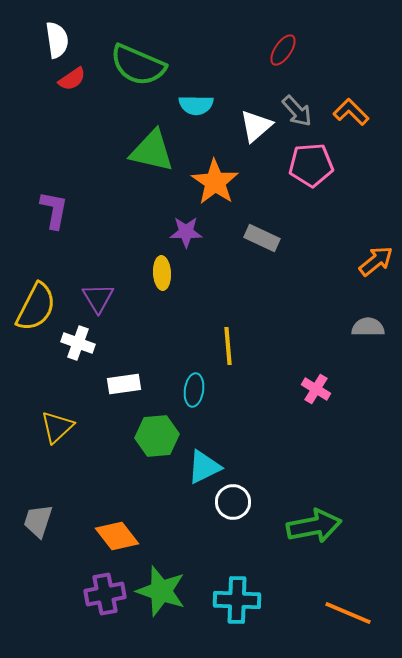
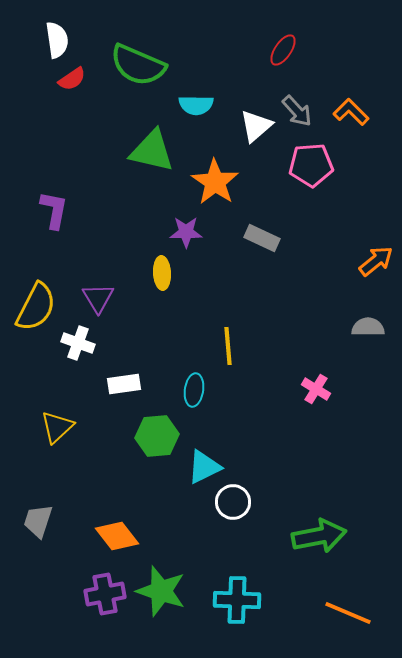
green arrow: moved 5 px right, 10 px down
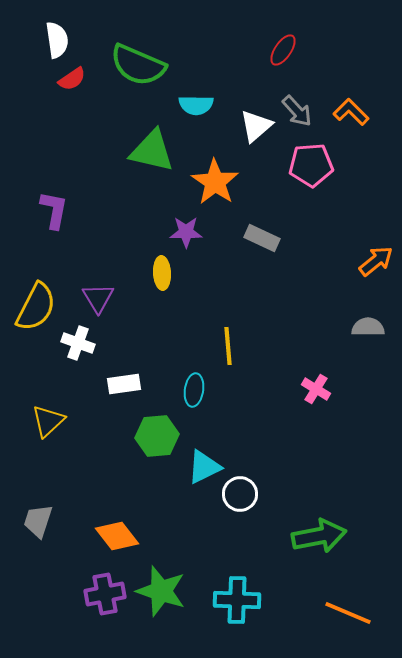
yellow triangle: moved 9 px left, 6 px up
white circle: moved 7 px right, 8 px up
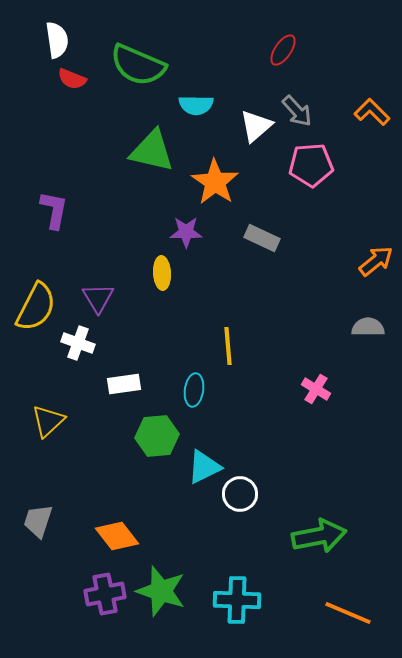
red semicircle: rotated 56 degrees clockwise
orange L-shape: moved 21 px right
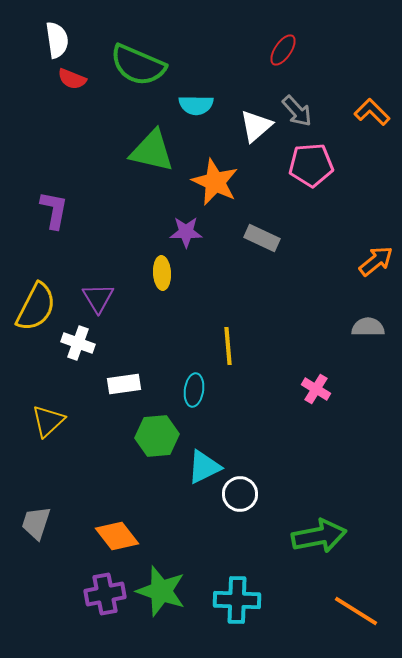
orange star: rotated 9 degrees counterclockwise
gray trapezoid: moved 2 px left, 2 px down
orange line: moved 8 px right, 2 px up; rotated 9 degrees clockwise
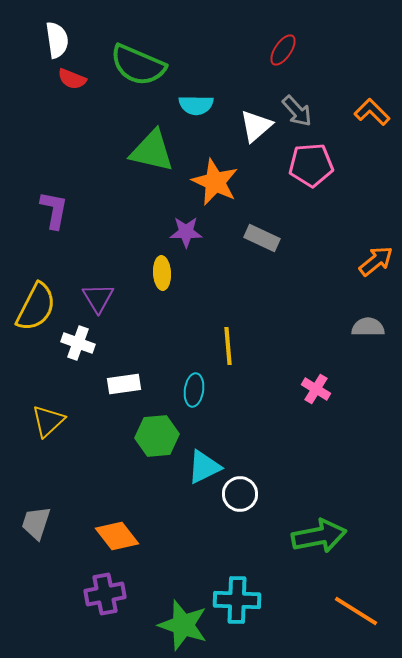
green star: moved 22 px right, 34 px down
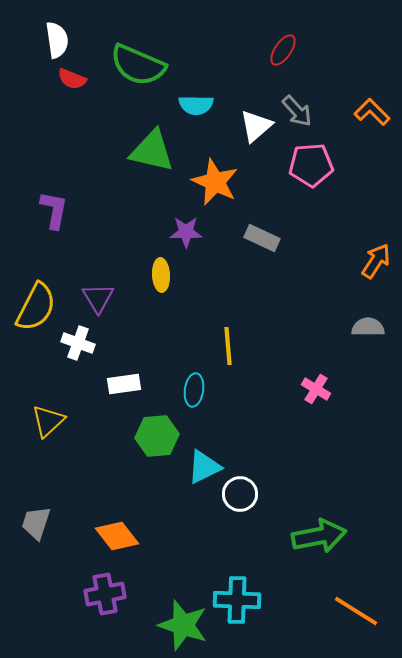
orange arrow: rotated 18 degrees counterclockwise
yellow ellipse: moved 1 px left, 2 px down
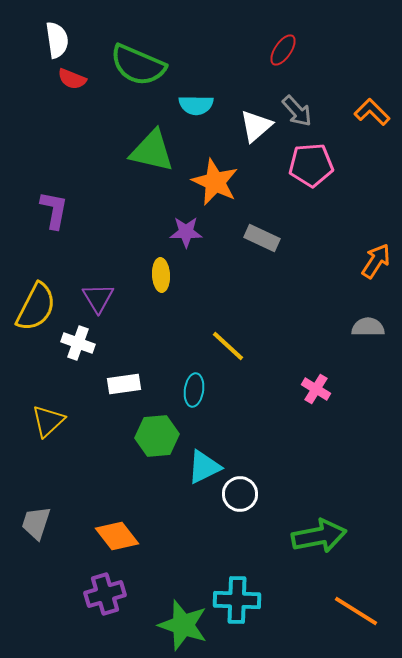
yellow line: rotated 42 degrees counterclockwise
purple cross: rotated 6 degrees counterclockwise
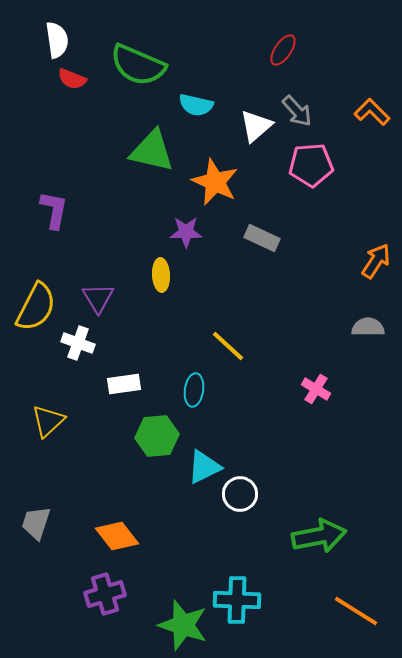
cyan semicircle: rotated 12 degrees clockwise
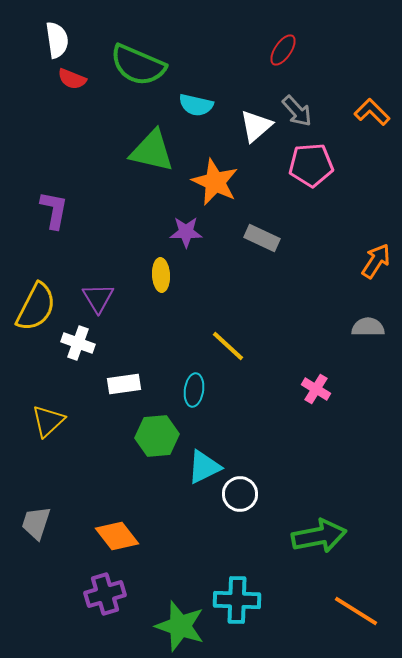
green star: moved 3 px left, 1 px down
